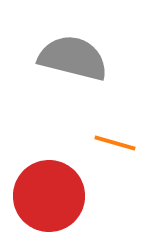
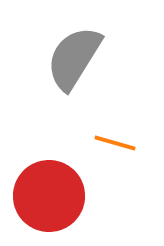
gray semicircle: moved 1 px right; rotated 72 degrees counterclockwise
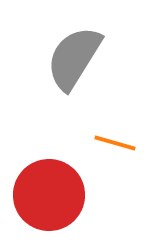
red circle: moved 1 px up
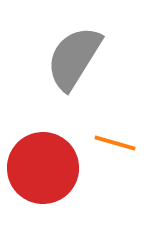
red circle: moved 6 px left, 27 px up
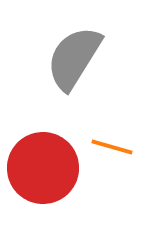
orange line: moved 3 px left, 4 px down
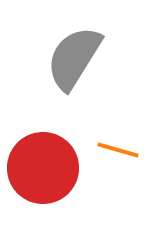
orange line: moved 6 px right, 3 px down
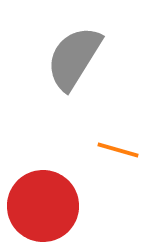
red circle: moved 38 px down
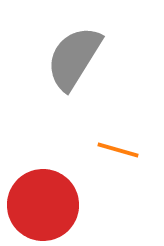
red circle: moved 1 px up
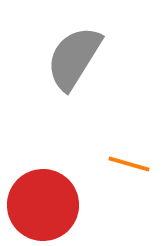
orange line: moved 11 px right, 14 px down
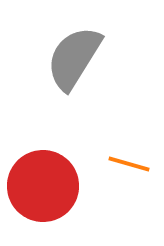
red circle: moved 19 px up
